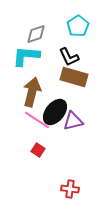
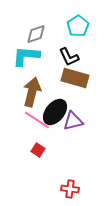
brown rectangle: moved 1 px right, 1 px down
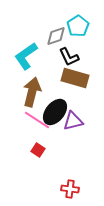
gray diamond: moved 20 px right, 2 px down
cyan L-shape: rotated 40 degrees counterclockwise
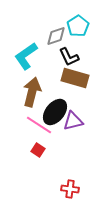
pink line: moved 2 px right, 5 px down
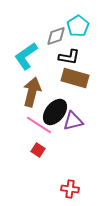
black L-shape: rotated 55 degrees counterclockwise
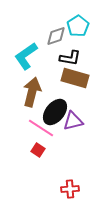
black L-shape: moved 1 px right, 1 px down
pink line: moved 2 px right, 3 px down
red cross: rotated 12 degrees counterclockwise
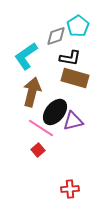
red square: rotated 16 degrees clockwise
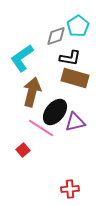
cyan L-shape: moved 4 px left, 2 px down
purple triangle: moved 2 px right, 1 px down
red square: moved 15 px left
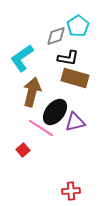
black L-shape: moved 2 px left
red cross: moved 1 px right, 2 px down
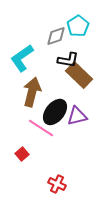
black L-shape: moved 2 px down
brown rectangle: moved 4 px right, 3 px up; rotated 28 degrees clockwise
purple triangle: moved 2 px right, 6 px up
red square: moved 1 px left, 4 px down
red cross: moved 14 px left, 7 px up; rotated 30 degrees clockwise
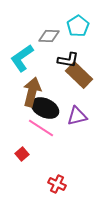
gray diamond: moved 7 px left; rotated 20 degrees clockwise
black ellipse: moved 10 px left, 4 px up; rotated 76 degrees clockwise
